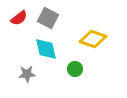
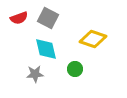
red semicircle: rotated 18 degrees clockwise
gray star: moved 8 px right
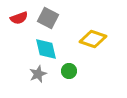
green circle: moved 6 px left, 2 px down
gray star: moved 3 px right; rotated 18 degrees counterclockwise
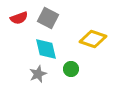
green circle: moved 2 px right, 2 px up
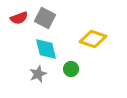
gray square: moved 3 px left
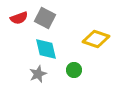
yellow diamond: moved 3 px right
green circle: moved 3 px right, 1 px down
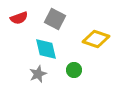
gray square: moved 10 px right, 1 px down
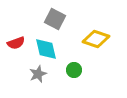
red semicircle: moved 3 px left, 25 px down
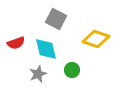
gray square: moved 1 px right
green circle: moved 2 px left
